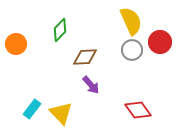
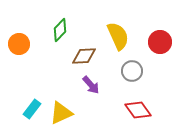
yellow semicircle: moved 13 px left, 15 px down
orange circle: moved 3 px right
gray circle: moved 21 px down
brown diamond: moved 1 px left, 1 px up
yellow triangle: rotated 50 degrees clockwise
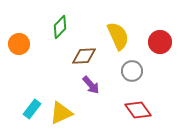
green diamond: moved 3 px up
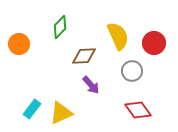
red circle: moved 6 px left, 1 px down
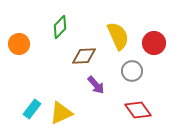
purple arrow: moved 5 px right
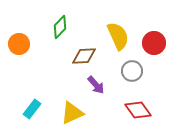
yellow triangle: moved 11 px right
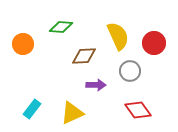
green diamond: moved 1 px right; rotated 50 degrees clockwise
orange circle: moved 4 px right
gray circle: moved 2 px left
purple arrow: rotated 48 degrees counterclockwise
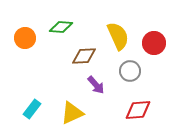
orange circle: moved 2 px right, 6 px up
purple arrow: rotated 48 degrees clockwise
red diamond: rotated 60 degrees counterclockwise
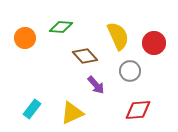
brown diamond: moved 1 px right; rotated 50 degrees clockwise
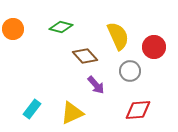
green diamond: rotated 10 degrees clockwise
orange circle: moved 12 px left, 9 px up
red circle: moved 4 px down
